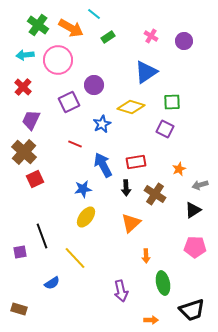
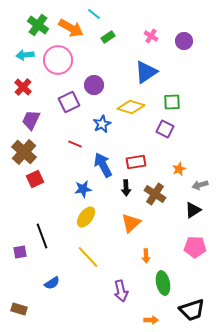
yellow line at (75, 258): moved 13 px right, 1 px up
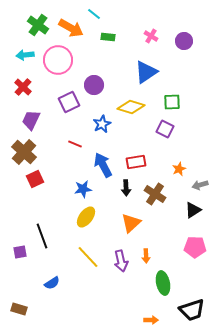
green rectangle at (108, 37): rotated 40 degrees clockwise
purple arrow at (121, 291): moved 30 px up
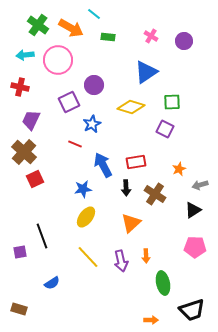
red cross at (23, 87): moved 3 px left; rotated 30 degrees counterclockwise
blue star at (102, 124): moved 10 px left
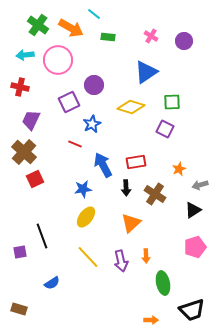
pink pentagon at (195, 247): rotated 20 degrees counterclockwise
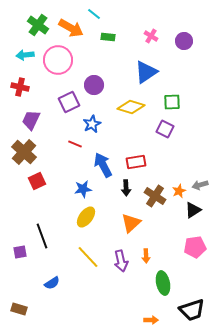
orange star at (179, 169): moved 22 px down
red square at (35, 179): moved 2 px right, 2 px down
brown cross at (155, 194): moved 2 px down
pink pentagon at (195, 247): rotated 10 degrees clockwise
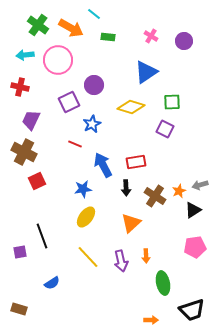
brown cross at (24, 152): rotated 15 degrees counterclockwise
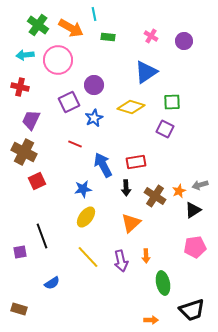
cyan line at (94, 14): rotated 40 degrees clockwise
blue star at (92, 124): moved 2 px right, 6 px up
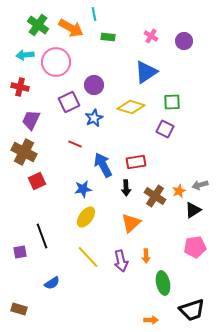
pink circle at (58, 60): moved 2 px left, 2 px down
